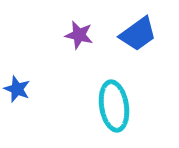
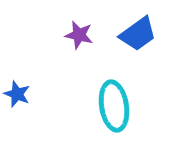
blue star: moved 5 px down
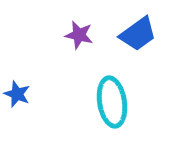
cyan ellipse: moved 2 px left, 4 px up
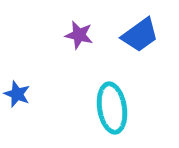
blue trapezoid: moved 2 px right, 1 px down
cyan ellipse: moved 6 px down
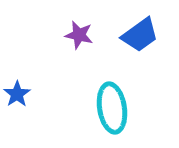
blue star: rotated 16 degrees clockwise
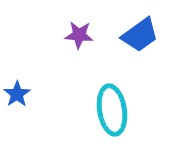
purple star: rotated 8 degrees counterclockwise
cyan ellipse: moved 2 px down
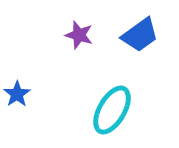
purple star: rotated 12 degrees clockwise
cyan ellipse: rotated 39 degrees clockwise
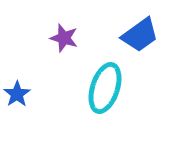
purple star: moved 15 px left, 3 px down
cyan ellipse: moved 7 px left, 22 px up; rotated 12 degrees counterclockwise
